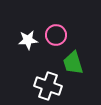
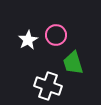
white star: rotated 24 degrees counterclockwise
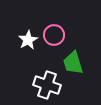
pink circle: moved 2 px left
white cross: moved 1 px left, 1 px up
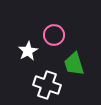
white star: moved 11 px down
green trapezoid: moved 1 px right, 1 px down
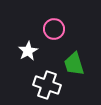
pink circle: moved 6 px up
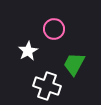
green trapezoid: rotated 45 degrees clockwise
white cross: moved 1 px down
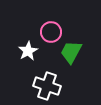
pink circle: moved 3 px left, 3 px down
green trapezoid: moved 3 px left, 12 px up
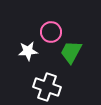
white star: rotated 24 degrees clockwise
white cross: moved 1 px down
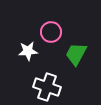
green trapezoid: moved 5 px right, 2 px down
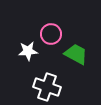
pink circle: moved 2 px down
green trapezoid: rotated 90 degrees clockwise
